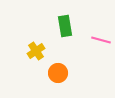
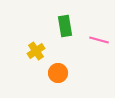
pink line: moved 2 px left
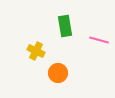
yellow cross: rotated 30 degrees counterclockwise
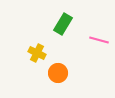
green rectangle: moved 2 px left, 2 px up; rotated 40 degrees clockwise
yellow cross: moved 1 px right, 2 px down
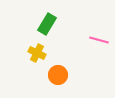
green rectangle: moved 16 px left
orange circle: moved 2 px down
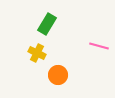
pink line: moved 6 px down
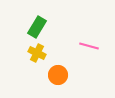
green rectangle: moved 10 px left, 3 px down
pink line: moved 10 px left
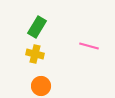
yellow cross: moved 2 px left, 1 px down; rotated 12 degrees counterclockwise
orange circle: moved 17 px left, 11 px down
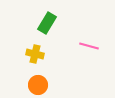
green rectangle: moved 10 px right, 4 px up
orange circle: moved 3 px left, 1 px up
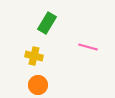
pink line: moved 1 px left, 1 px down
yellow cross: moved 1 px left, 2 px down
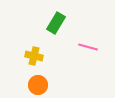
green rectangle: moved 9 px right
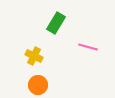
yellow cross: rotated 12 degrees clockwise
